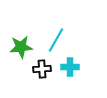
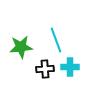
cyan line: rotated 50 degrees counterclockwise
black cross: moved 3 px right
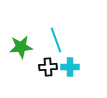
black cross: moved 3 px right, 2 px up
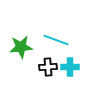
cyan line: rotated 50 degrees counterclockwise
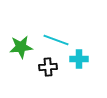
cyan cross: moved 9 px right, 8 px up
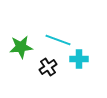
cyan line: moved 2 px right
black cross: rotated 30 degrees counterclockwise
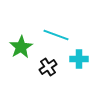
cyan line: moved 2 px left, 5 px up
green star: rotated 25 degrees counterclockwise
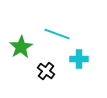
cyan line: moved 1 px right, 1 px up
black cross: moved 2 px left, 4 px down; rotated 18 degrees counterclockwise
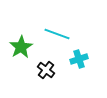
cyan cross: rotated 18 degrees counterclockwise
black cross: moved 1 px up
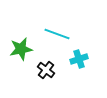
green star: moved 2 px down; rotated 20 degrees clockwise
